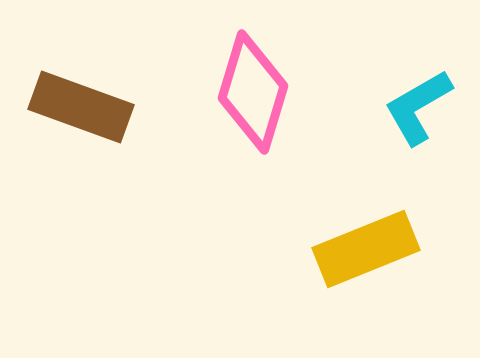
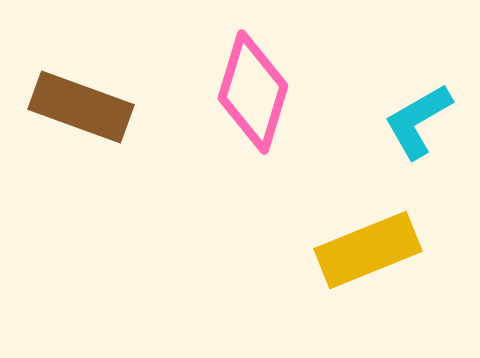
cyan L-shape: moved 14 px down
yellow rectangle: moved 2 px right, 1 px down
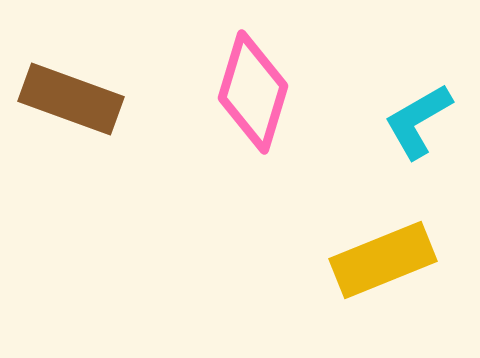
brown rectangle: moved 10 px left, 8 px up
yellow rectangle: moved 15 px right, 10 px down
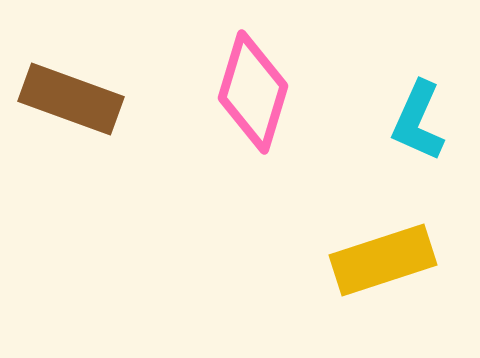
cyan L-shape: rotated 36 degrees counterclockwise
yellow rectangle: rotated 4 degrees clockwise
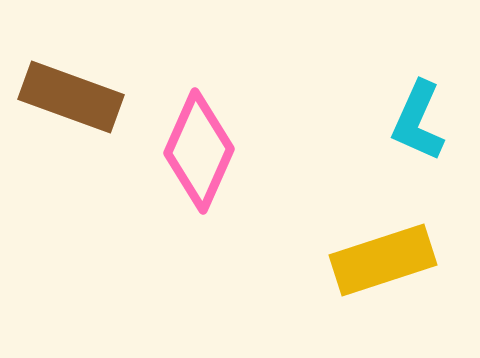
pink diamond: moved 54 px left, 59 px down; rotated 7 degrees clockwise
brown rectangle: moved 2 px up
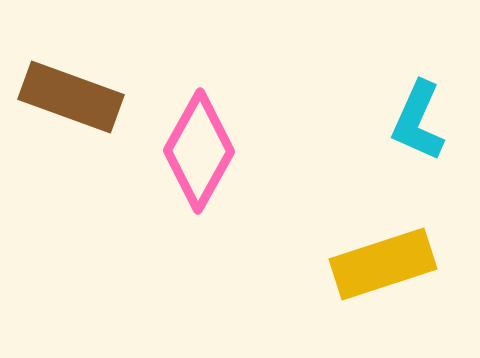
pink diamond: rotated 5 degrees clockwise
yellow rectangle: moved 4 px down
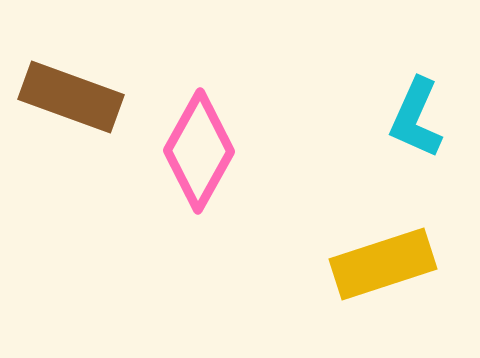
cyan L-shape: moved 2 px left, 3 px up
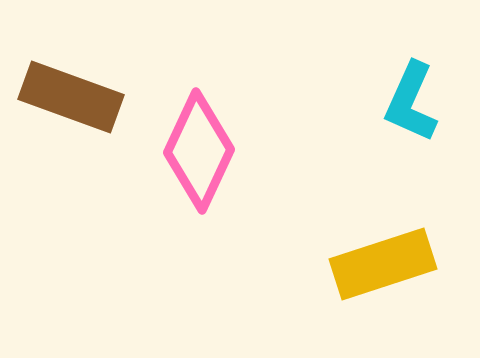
cyan L-shape: moved 5 px left, 16 px up
pink diamond: rotated 4 degrees counterclockwise
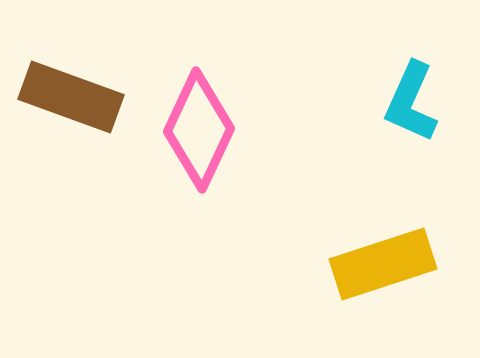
pink diamond: moved 21 px up
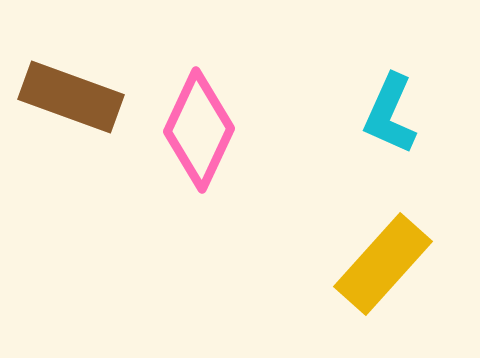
cyan L-shape: moved 21 px left, 12 px down
yellow rectangle: rotated 30 degrees counterclockwise
